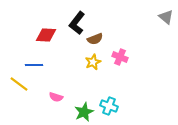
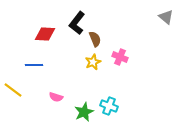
red diamond: moved 1 px left, 1 px up
brown semicircle: rotated 91 degrees counterclockwise
yellow line: moved 6 px left, 6 px down
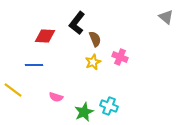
red diamond: moved 2 px down
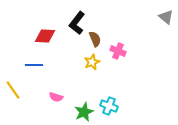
pink cross: moved 2 px left, 6 px up
yellow star: moved 1 px left
yellow line: rotated 18 degrees clockwise
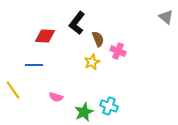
brown semicircle: moved 3 px right
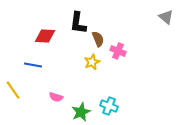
black L-shape: moved 1 px right; rotated 30 degrees counterclockwise
blue line: moved 1 px left; rotated 12 degrees clockwise
green star: moved 3 px left
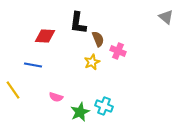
cyan cross: moved 5 px left
green star: moved 1 px left
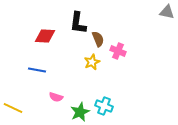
gray triangle: moved 1 px right, 5 px up; rotated 28 degrees counterclockwise
blue line: moved 4 px right, 5 px down
yellow line: moved 18 px down; rotated 30 degrees counterclockwise
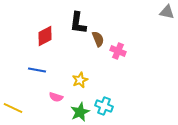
red diamond: rotated 30 degrees counterclockwise
yellow star: moved 12 px left, 18 px down
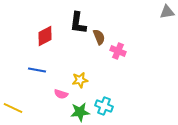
gray triangle: rotated 21 degrees counterclockwise
brown semicircle: moved 1 px right, 2 px up
yellow star: rotated 14 degrees clockwise
pink semicircle: moved 5 px right, 3 px up
green star: rotated 18 degrees clockwise
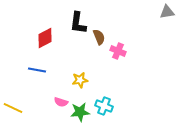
red diamond: moved 2 px down
pink semicircle: moved 8 px down
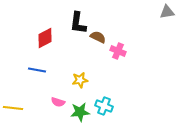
brown semicircle: moved 1 px left; rotated 42 degrees counterclockwise
pink semicircle: moved 3 px left
yellow line: rotated 18 degrees counterclockwise
